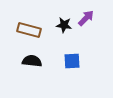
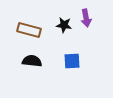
purple arrow: rotated 126 degrees clockwise
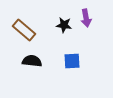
brown rectangle: moved 5 px left; rotated 25 degrees clockwise
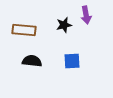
purple arrow: moved 3 px up
black star: rotated 21 degrees counterclockwise
brown rectangle: rotated 35 degrees counterclockwise
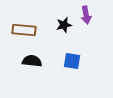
blue square: rotated 12 degrees clockwise
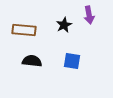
purple arrow: moved 3 px right
black star: rotated 14 degrees counterclockwise
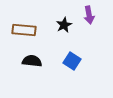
blue square: rotated 24 degrees clockwise
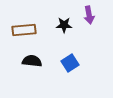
black star: rotated 28 degrees clockwise
brown rectangle: rotated 10 degrees counterclockwise
blue square: moved 2 px left, 2 px down; rotated 24 degrees clockwise
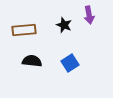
black star: rotated 21 degrees clockwise
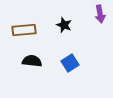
purple arrow: moved 11 px right, 1 px up
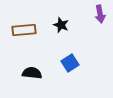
black star: moved 3 px left
black semicircle: moved 12 px down
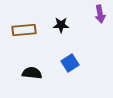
black star: rotated 21 degrees counterclockwise
